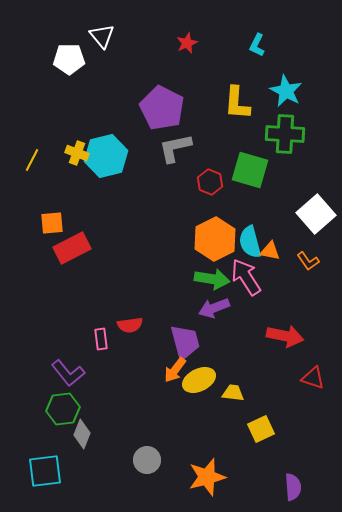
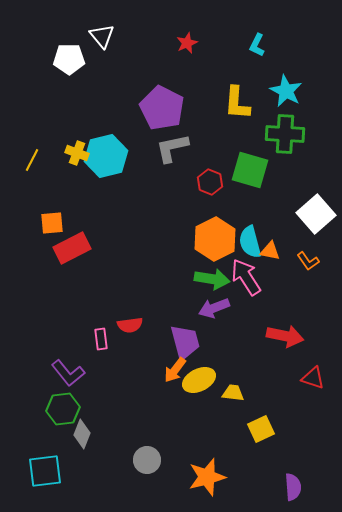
gray L-shape: moved 3 px left
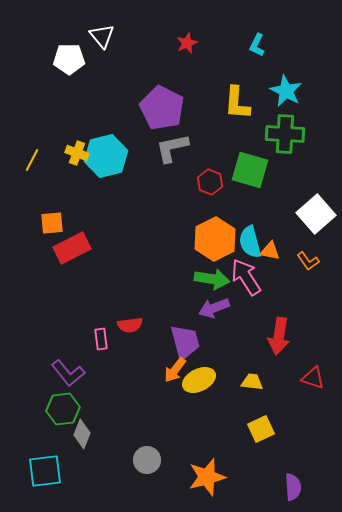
red arrow: moved 6 px left; rotated 87 degrees clockwise
yellow trapezoid: moved 19 px right, 11 px up
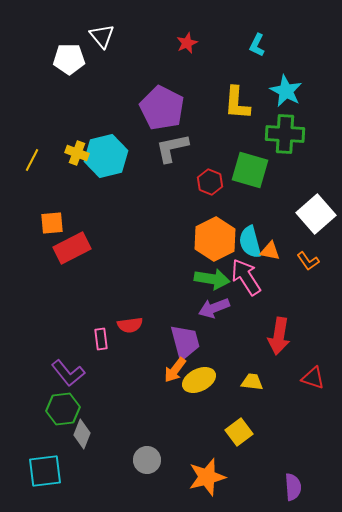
yellow square: moved 22 px left, 3 px down; rotated 12 degrees counterclockwise
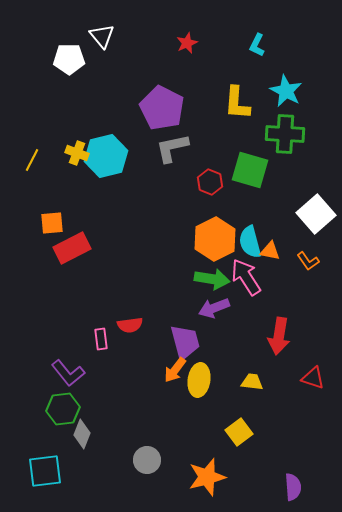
yellow ellipse: rotated 56 degrees counterclockwise
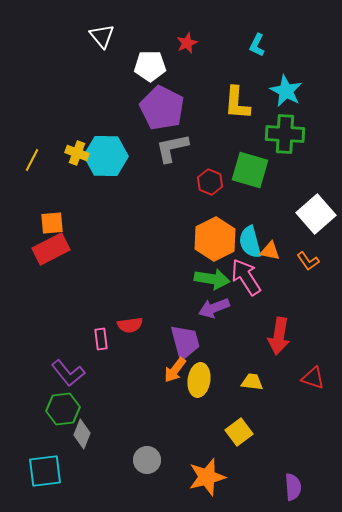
white pentagon: moved 81 px right, 7 px down
cyan hexagon: rotated 15 degrees clockwise
red rectangle: moved 21 px left, 1 px down
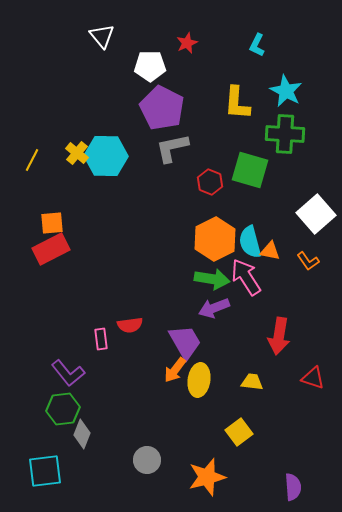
yellow cross: rotated 20 degrees clockwise
purple trapezoid: rotated 15 degrees counterclockwise
